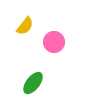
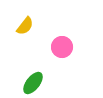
pink circle: moved 8 px right, 5 px down
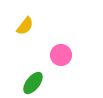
pink circle: moved 1 px left, 8 px down
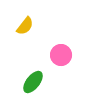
green ellipse: moved 1 px up
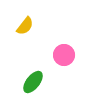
pink circle: moved 3 px right
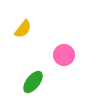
yellow semicircle: moved 2 px left, 3 px down
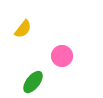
pink circle: moved 2 px left, 1 px down
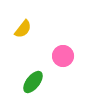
pink circle: moved 1 px right
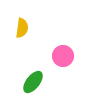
yellow semicircle: moved 1 px left, 1 px up; rotated 30 degrees counterclockwise
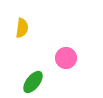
pink circle: moved 3 px right, 2 px down
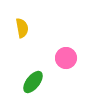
yellow semicircle: rotated 18 degrees counterclockwise
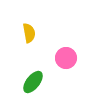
yellow semicircle: moved 7 px right, 5 px down
